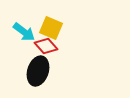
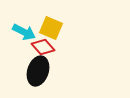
cyan arrow: rotated 10 degrees counterclockwise
red diamond: moved 3 px left, 1 px down
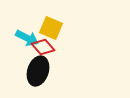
cyan arrow: moved 3 px right, 6 px down
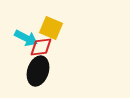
cyan arrow: moved 1 px left
red diamond: moved 2 px left; rotated 55 degrees counterclockwise
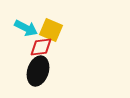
yellow square: moved 2 px down
cyan arrow: moved 10 px up
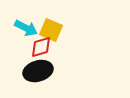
red diamond: rotated 10 degrees counterclockwise
black ellipse: rotated 56 degrees clockwise
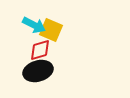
cyan arrow: moved 8 px right, 3 px up
red diamond: moved 1 px left, 3 px down
